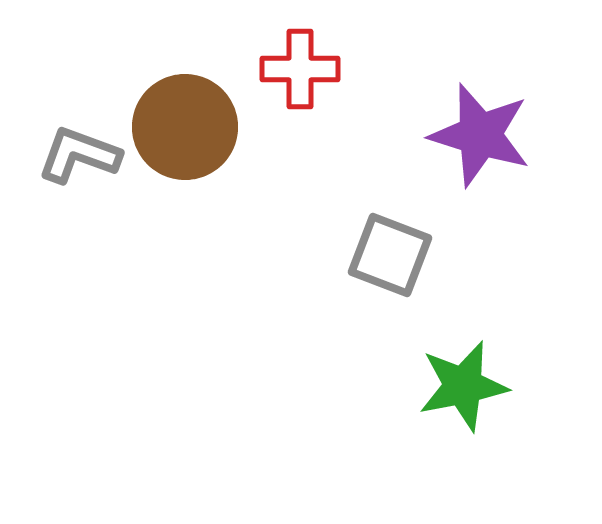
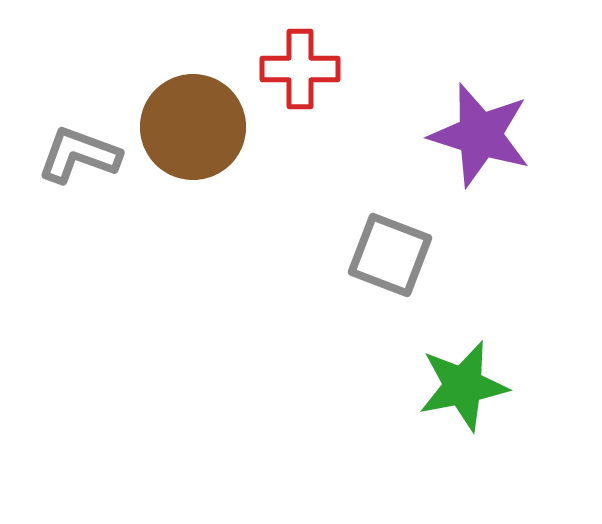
brown circle: moved 8 px right
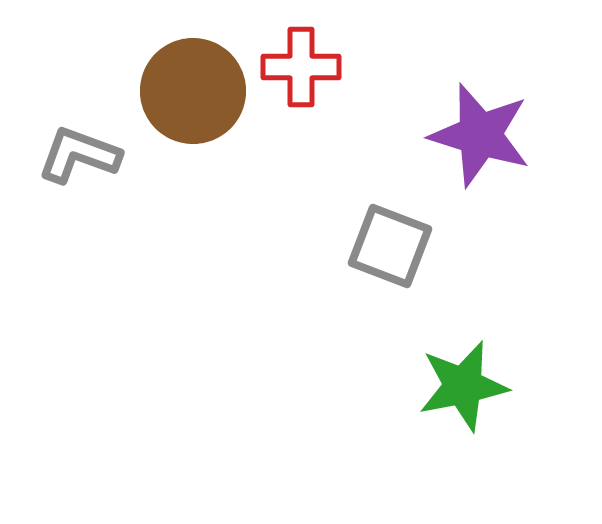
red cross: moved 1 px right, 2 px up
brown circle: moved 36 px up
gray square: moved 9 px up
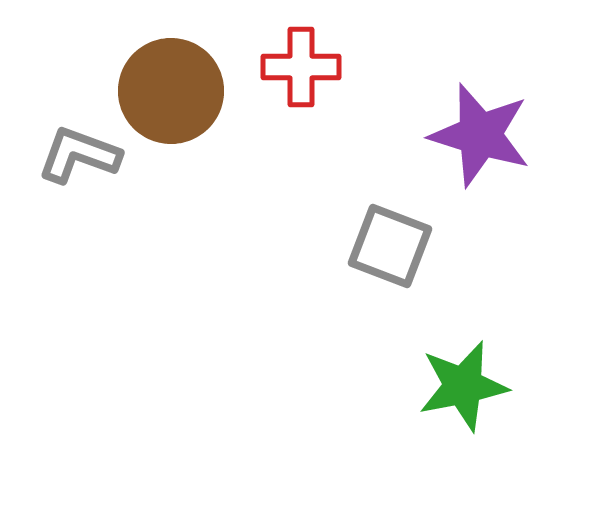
brown circle: moved 22 px left
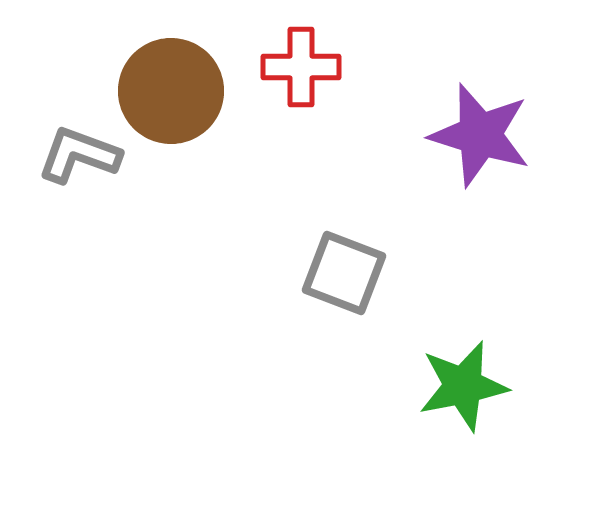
gray square: moved 46 px left, 27 px down
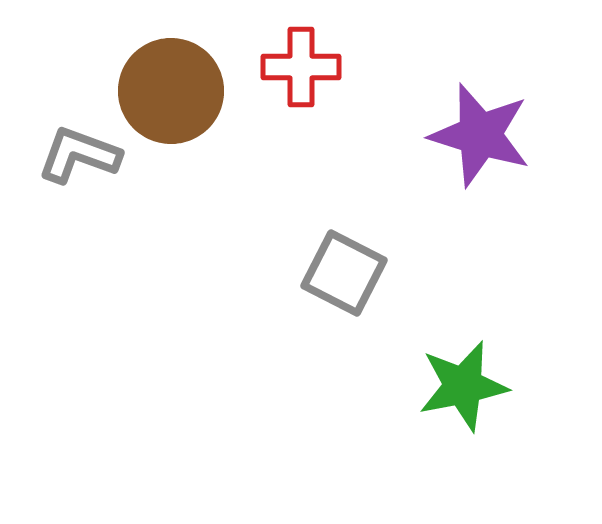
gray square: rotated 6 degrees clockwise
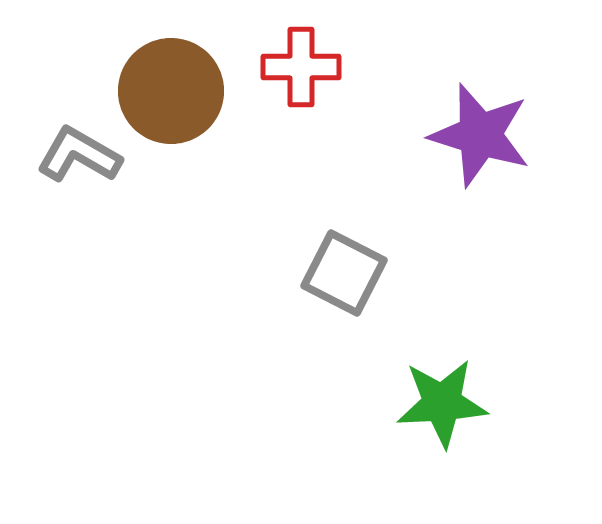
gray L-shape: rotated 10 degrees clockwise
green star: moved 21 px left, 17 px down; rotated 8 degrees clockwise
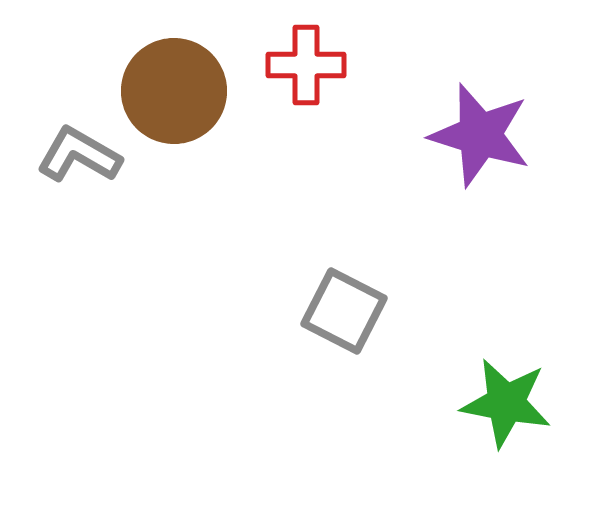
red cross: moved 5 px right, 2 px up
brown circle: moved 3 px right
gray square: moved 38 px down
green star: moved 64 px right; rotated 14 degrees clockwise
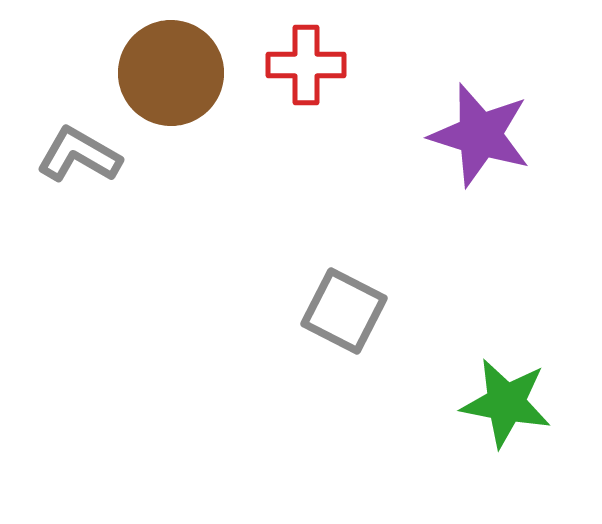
brown circle: moved 3 px left, 18 px up
